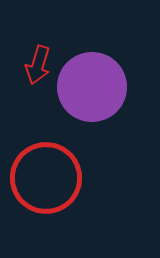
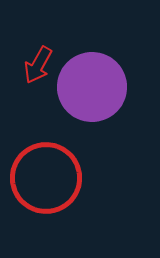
red arrow: rotated 12 degrees clockwise
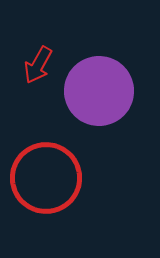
purple circle: moved 7 px right, 4 px down
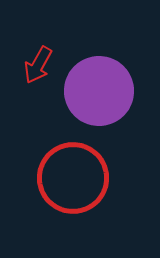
red circle: moved 27 px right
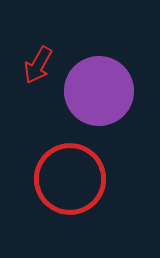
red circle: moved 3 px left, 1 px down
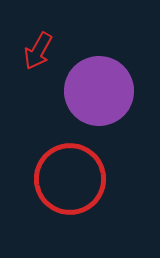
red arrow: moved 14 px up
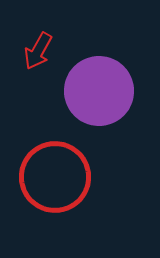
red circle: moved 15 px left, 2 px up
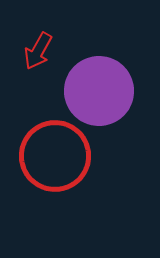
red circle: moved 21 px up
